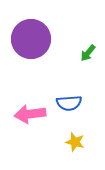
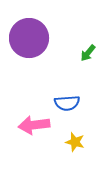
purple circle: moved 2 px left, 1 px up
blue semicircle: moved 2 px left
pink arrow: moved 4 px right, 11 px down
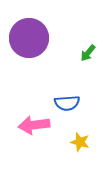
yellow star: moved 5 px right
